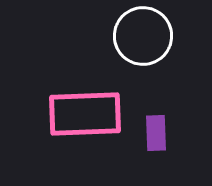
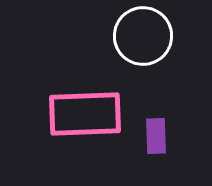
purple rectangle: moved 3 px down
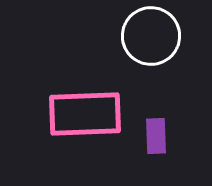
white circle: moved 8 px right
